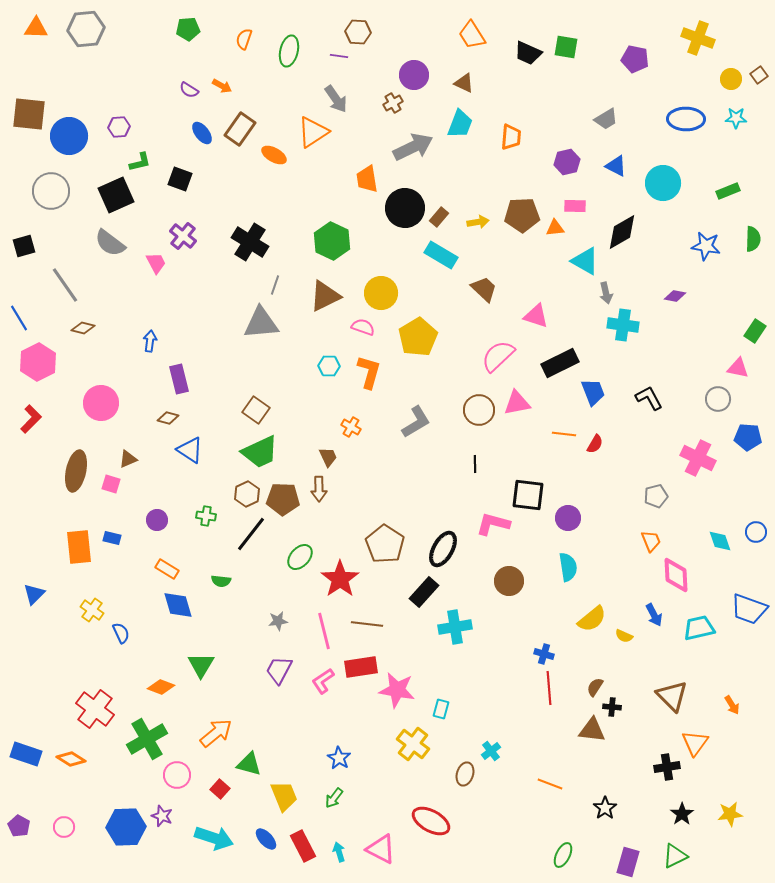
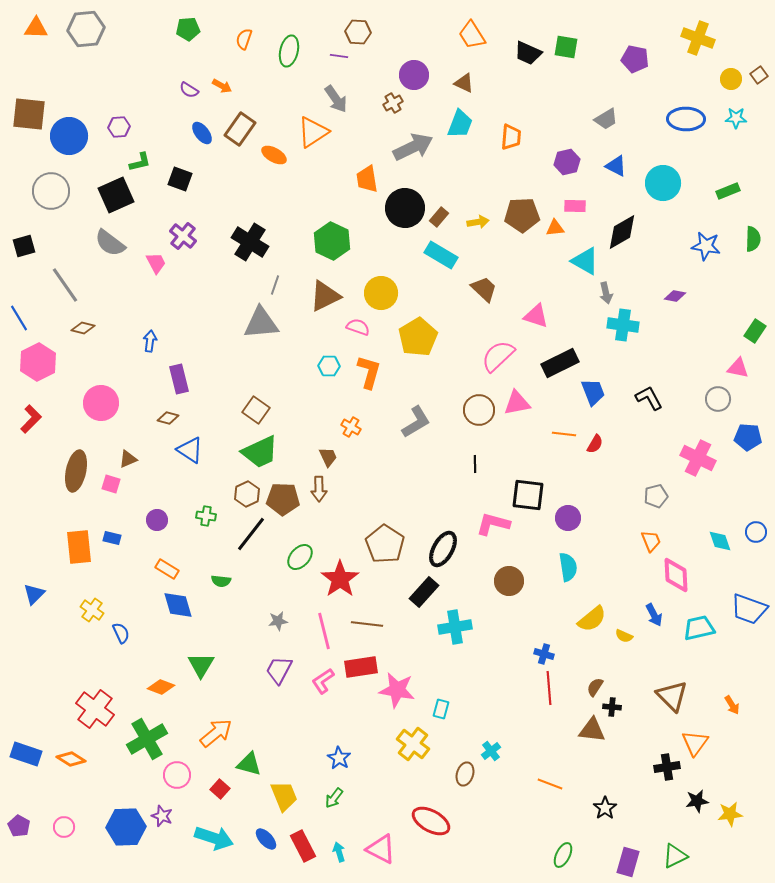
pink semicircle at (363, 327): moved 5 px left
black star at (682, 814): moved 15 px right, 13 px up; rotated 25 degrees clockwise
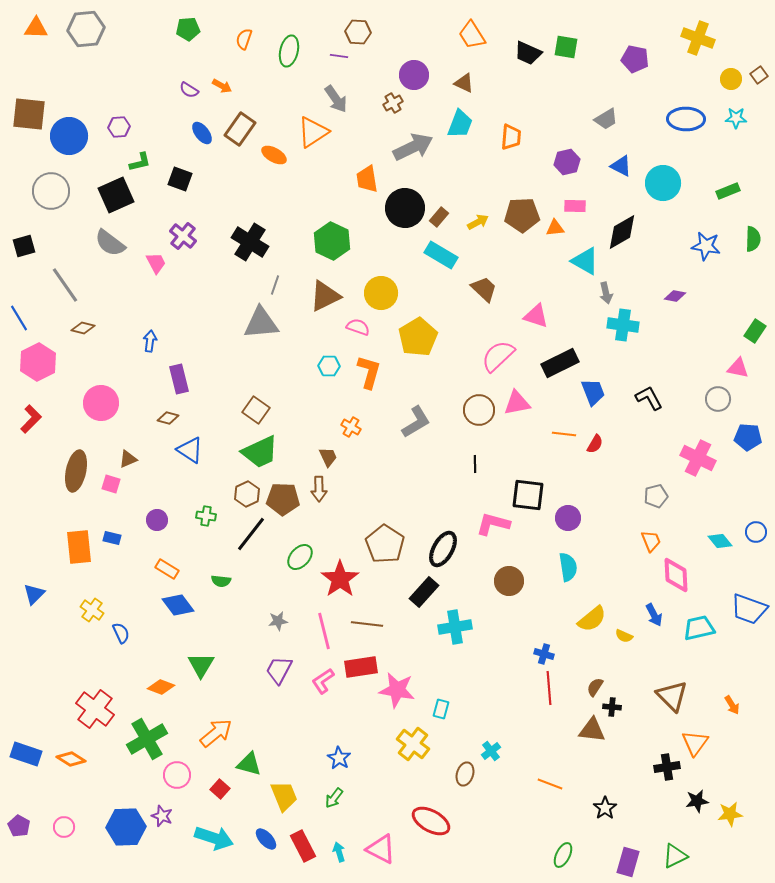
blue triangle at (616, 166): moved 5 px right
yellow arrow at (478, 222): rotated 20 degrees counterclockwise
cyan diamond at (720, 541): rotated 20 degrees counterclockwise
blue diamond at (178, 605): rotated 20 degrees counterclockwise
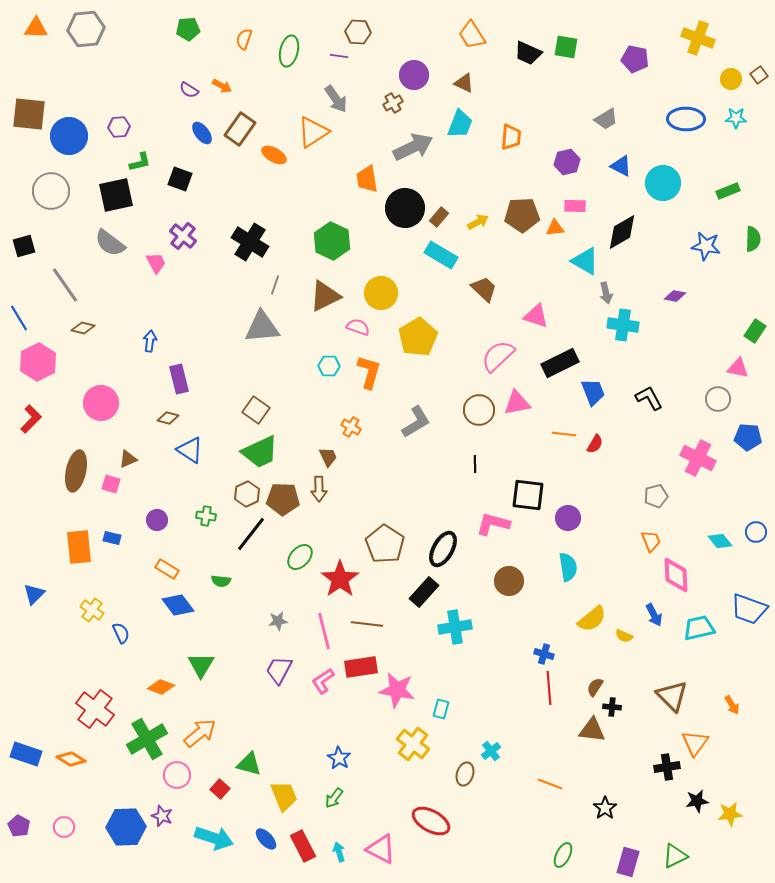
black square at (116, 195): rotated 12 degrees clockwise
gray triangle at (261, 323): moved 1 px right, 4 px down
orange arrow at (216, 733): moved 16 px left
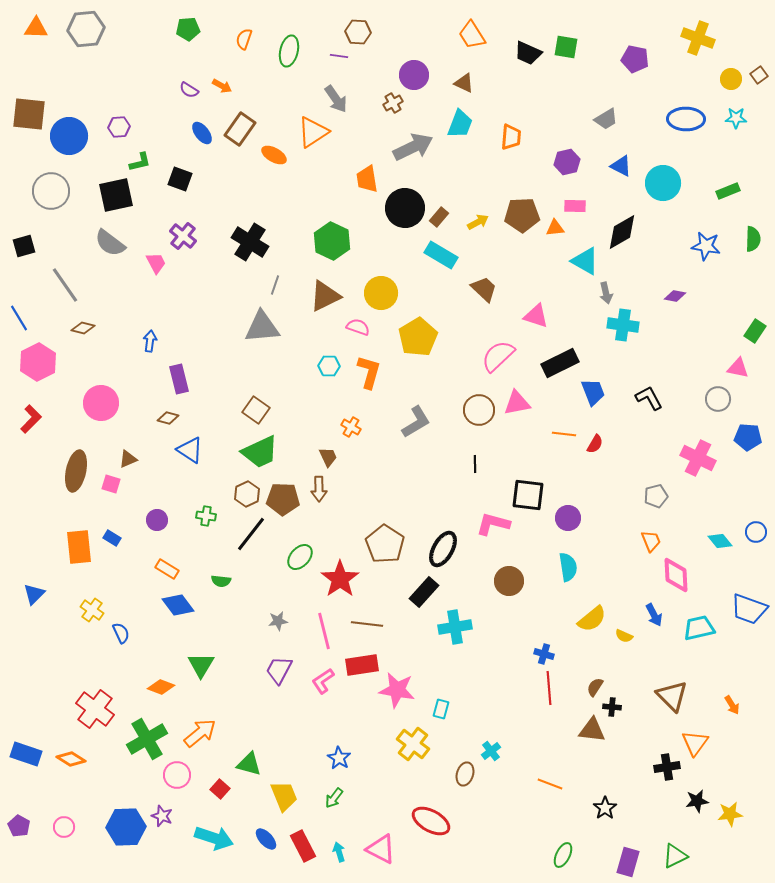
blue rectangle at (112, 538): rotated 18 degrees clockwise
red rectangle at (361, 667): moved 1 px right, 2 px up
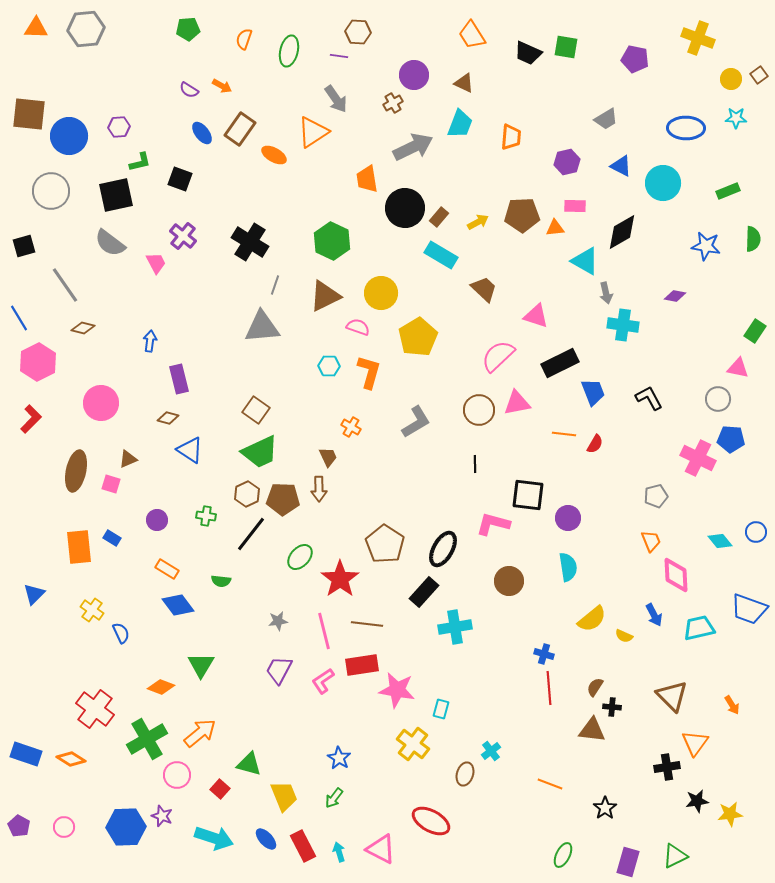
blue ellipse at (686, 119): moved 9 px down
blue pentagon at (748, 437): moved 17 px left, 2 px down
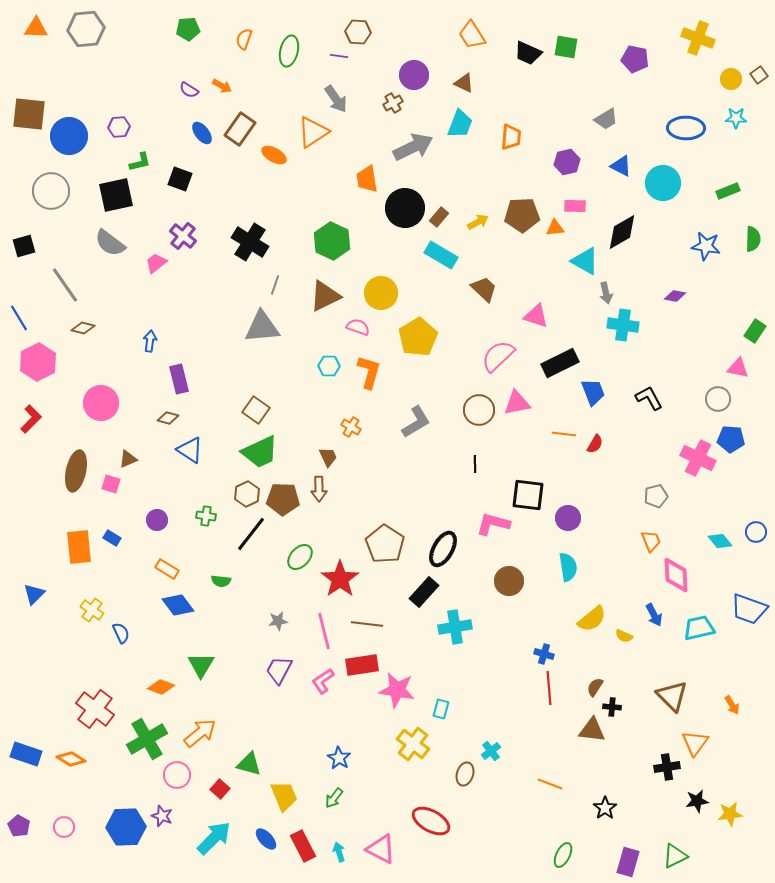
pink trapezoid at (156, 263): rotated 100 degrees counterclockwise
cyan arrow at (214, 838): rotated 63 degrees counterclockwise
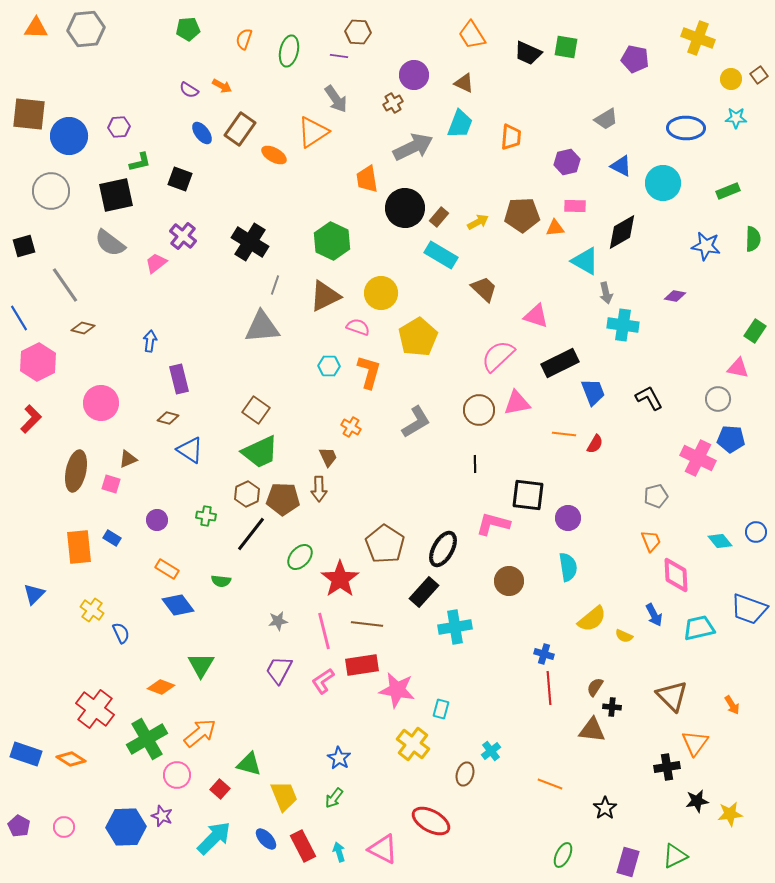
pink triangle at (381, 849): moved 2 px right
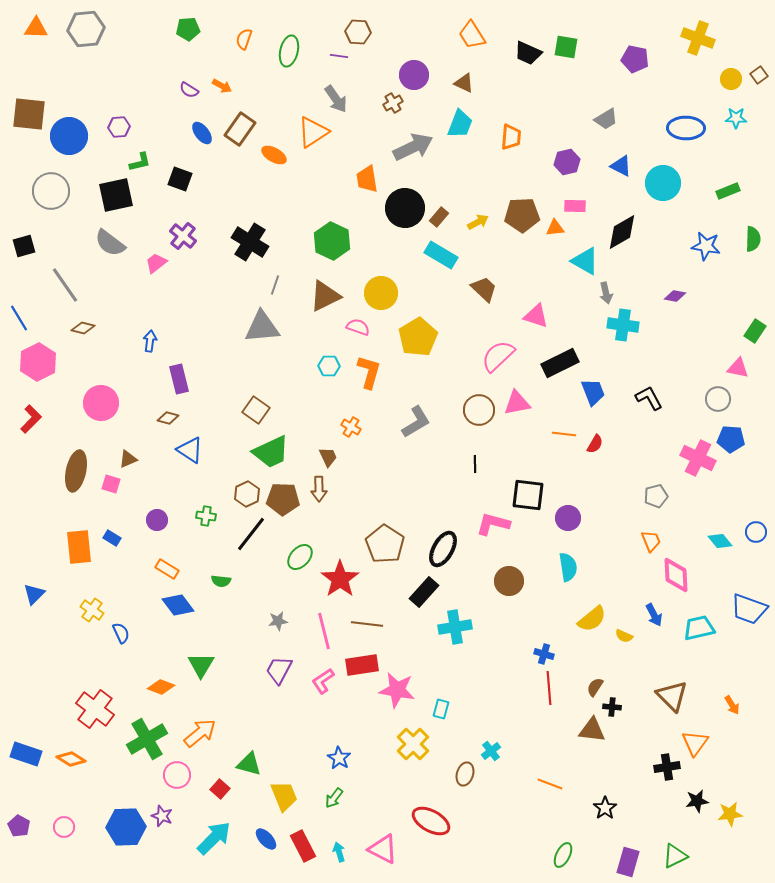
green trapezoid at (260, 452): moved 11 px right
yellow cross at (413, 744): rotated 8 degrees clockwise
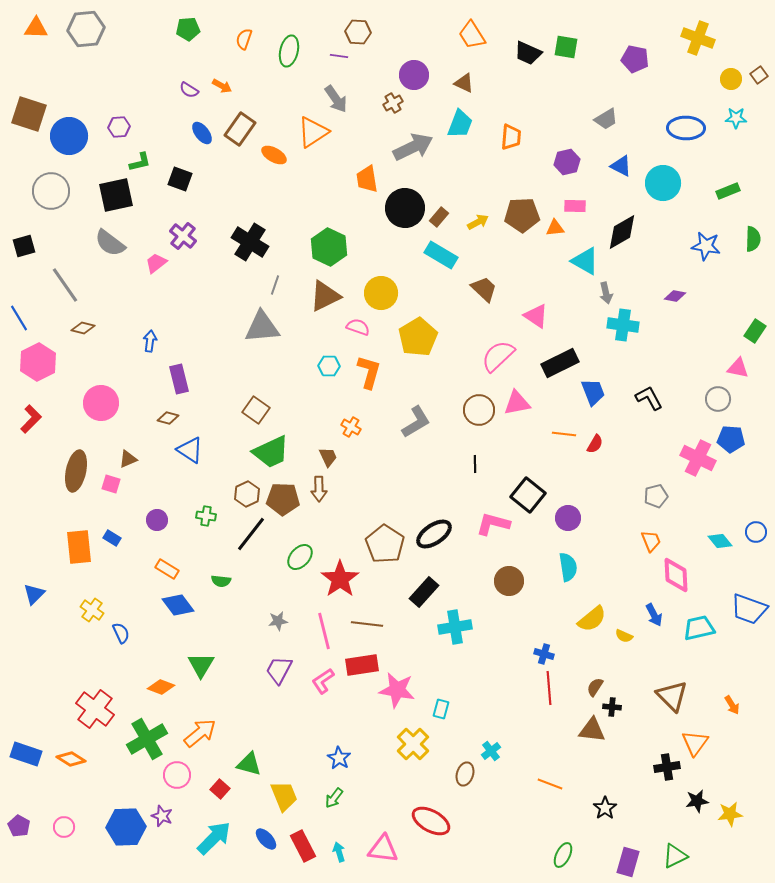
brown square at (29, 114): rotated 12 degrees clockwise
green hexagon at (332, 241): moved 3 px left, 6 px down
pink triangle at (536, 316): rotated 16 degrees clockwise
black square at (528, 495): rotated 32 degrees clockwise
black ellipse at (443, 549): moved 9 px left, 15 px up; rotated 27 degrees clockwise
pink triangle at (383, 849): rotated 20 degrees counterclockwise
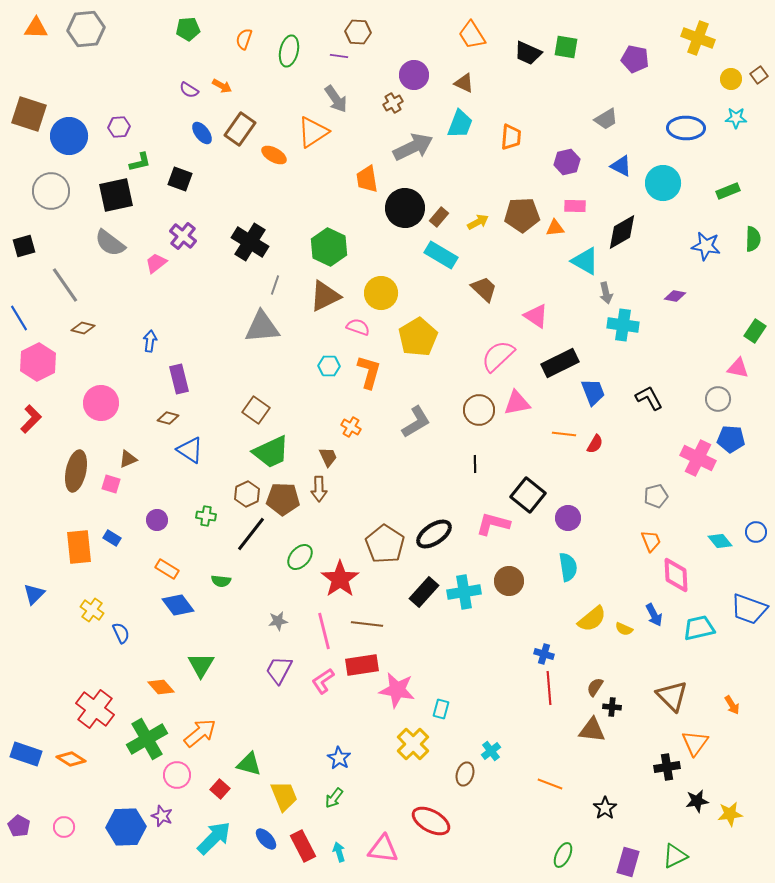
cyan cross at (455, 627): moved 9 px right, 35 px up
yellow semicircle at (624, 636): moved 7 px up
orange diamond at (161, 687): rotated 28 degrees clockwise
